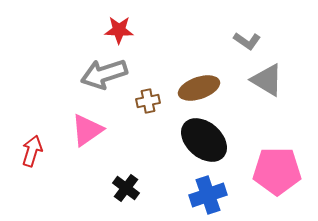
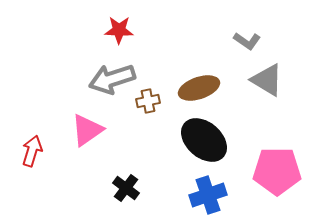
gray arrow: moved 8 px right, 5 px down
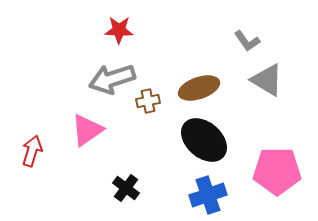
gray L-shape: rotated 20 degrees clockwise
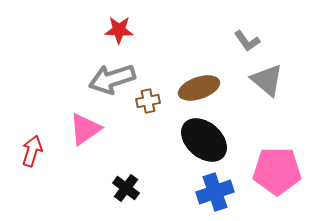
gray triangle: rotated 9 degrees clockwise
pink triangle: moved 2 px left, 1 px up
blue cross: moved 7 px right, 3 px up
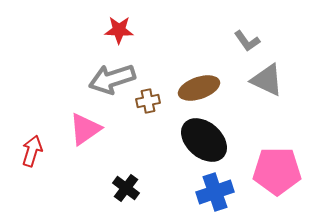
gray triangle: rotated 15 degrees counterclockwise
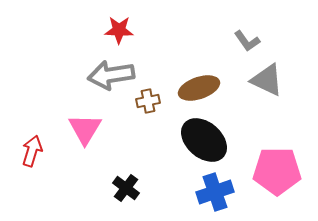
gray arrow: moved 1 px left, 4 px up; rotated 9 degrees clockwise
pink triangle: rotated 24 degrees counterclockwise
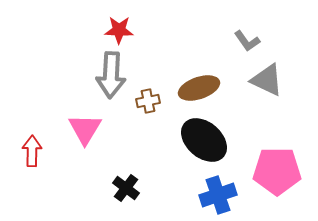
gray arrow: rotated 78 degrees counterclockwise
red arrow: rotated 16 degrees counterclockwise
blue cross: moved 3 px right, 3 px down
